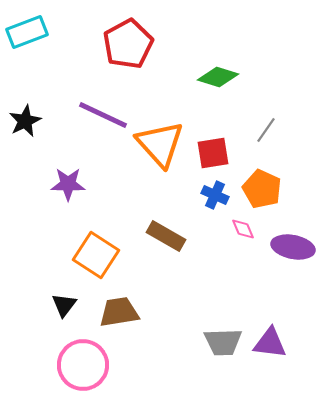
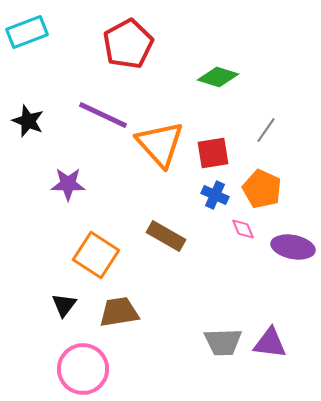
black star: moved 3 px right; rotated 24 degrees counterclockwise
pink circle: moved 4 px down
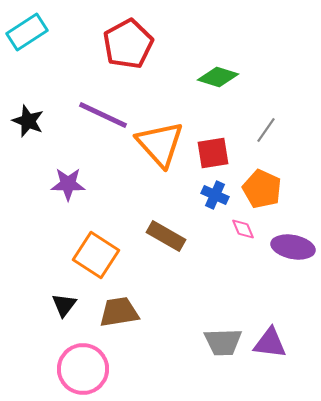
cyan rectangle: rotated 12 degrees counterclockwise
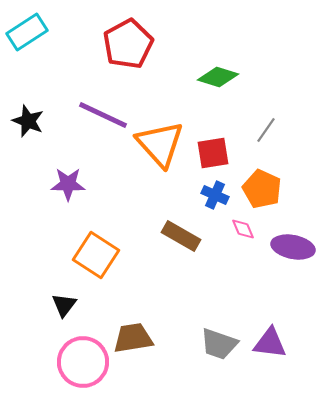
brown rectangle: moved 15 px right
brown trapezoid: moved 14 px right, 26 px down
gray trapezoid: moved 4 px left, 2 px down; rotated 21 degrees clockwise
pink circle: moved 7 px up
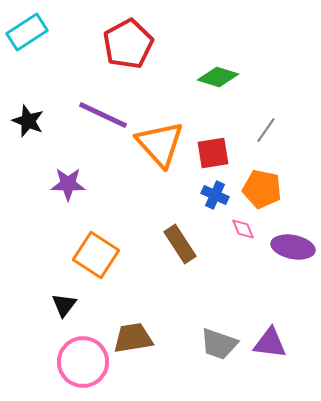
orange pentagon: rotated 12 degrees counterclockwise
brown rectangle: moved 1 px left, 8 px down; rotated 27 degrees clockwise
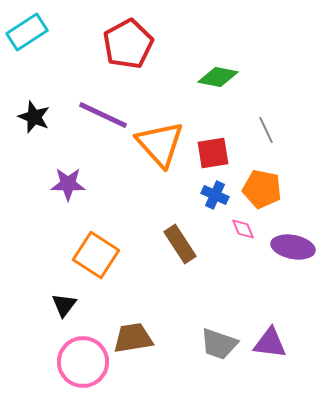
green diamond: rotated 6 degrees counterclockwise
black star: moved 6 px right, 4 px up
gray line: rotated 60 degrees counterclockwise
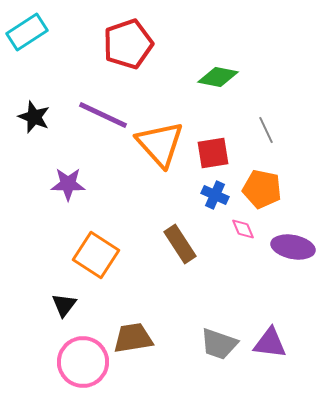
red pentagon: rotated 9 degrees clockwise
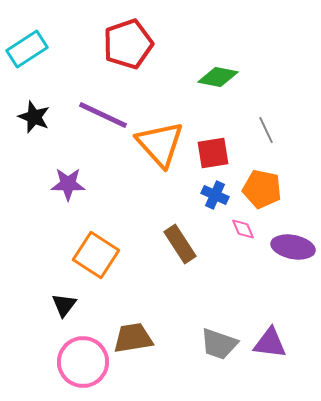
cyan rectangle: moved 17 px down
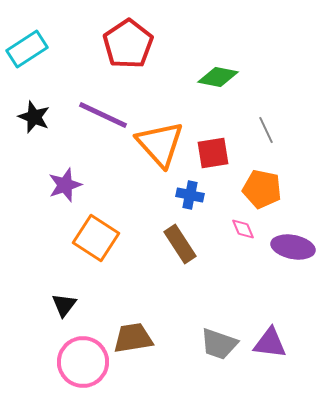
red pentagon: rotated 15 degrees counterclockwise
purple star: moved 3 px left, 1 px down; rotated 20 degrees counterclockwise
blue cross: moved 25 px left; rotated 12 degrees counterclockwise
orange square: moved 17 px up
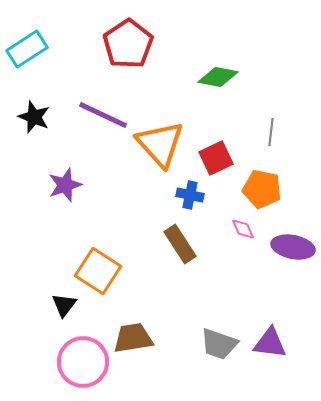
gray line: moved 5 px right, 2 px down; rotated 32 degrees clockwise
red square: moved 3 px right, 5 px down; rotated 16 degrees counterclockwise
orange square: moved 2 px right, 33 px down
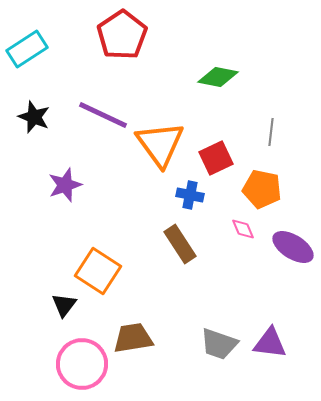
red pentagon: moved 6 px left, 9 px up
orange triangle: rotated 6 degrees clockwise
purple ellipse: rotated 21 degrees clockwise
pink circle: moved 1 px left, 2 px down
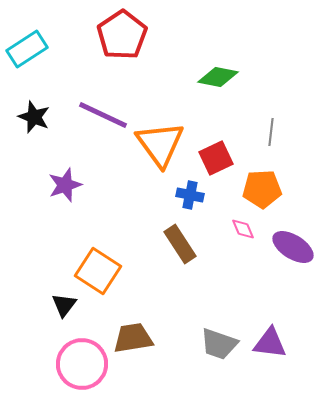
orange pentagon: rotated 15 degrees counterclockwise
